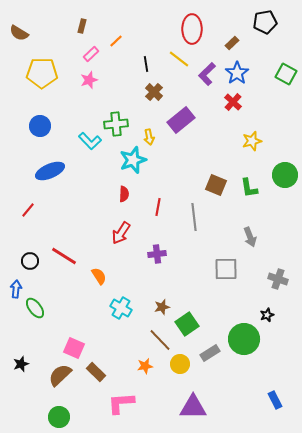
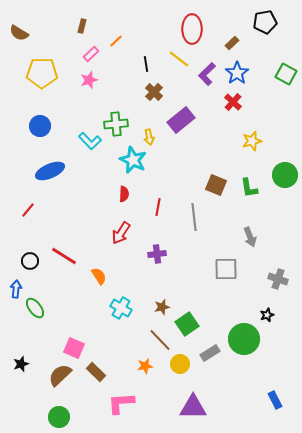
cyan star at (133, 160): rotated 28 degrees counterclockwise
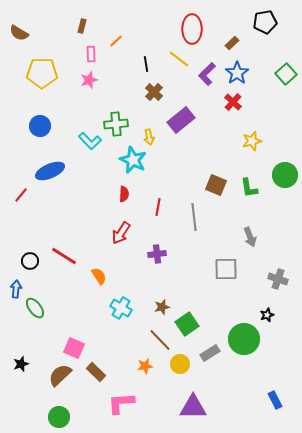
pink rectangle at (91, 54): rotated 49 degrees counterclockwise
green square at (286, 74): rotated 20 degrees clockwise
red line at (28, 210): moved 7 px left, 15 px up
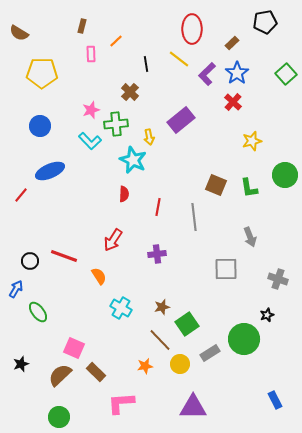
pink star at (89, 80): moved 2 px right, 30 px down
brown cross at (154, 92): moved 24 px left
red arrow at (121, 233): moved 8 px left, 7 px down
red line at (64, 256): rotated 12 degrees counterclockwise
blue arrow at (16, 289): rotated 24 degrees clockwise
green ellipse at (35, 308): moved 3 px right, 4 px down
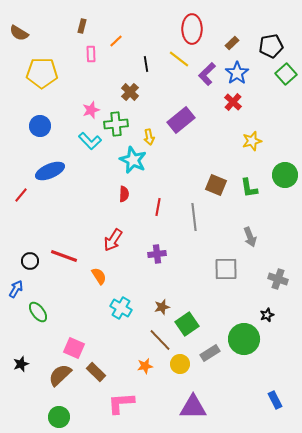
black pentagon at (265, 22): moved 6 px right, 24 px down
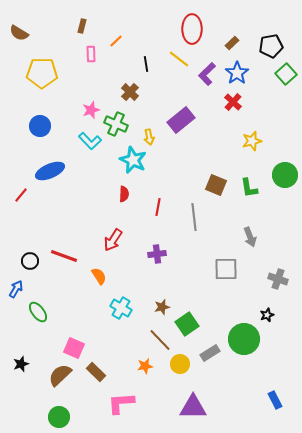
green cross at (116, 124): rotated 30 degrees clockwise
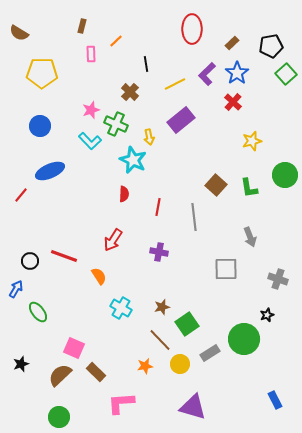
yellow line at (179, 59): moved 4 px left, 25 px down; rotated 65 degrees counterclockwise
brown square at (216, 185): rotated 20 degrees clockwise
purple cross at (157, 254): moved 2 px right, 2 px up; rotated 18 degrees clockwise
purple triangle at (193, 407): rotated 16 degrees clockwise
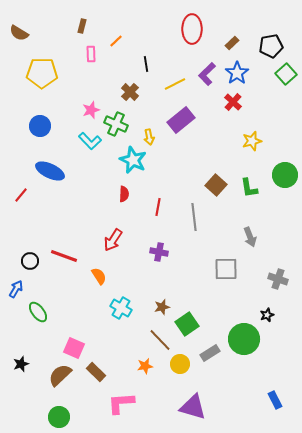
blue ellipse at (50, 171): rotated 48 degrees clockwise
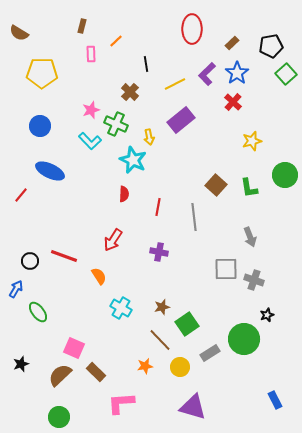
gray cross at (278, 279): moved 24 px left, 1 px down
yellow circle at (180, 364): moved 3 px down
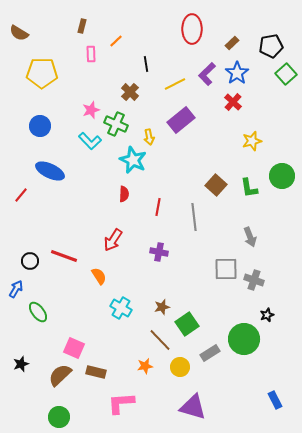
green circle at (285, 175): moved 3 px left, 1 px down
brown rectangle at (96, 372): rotated 30 degrees counterclockwise
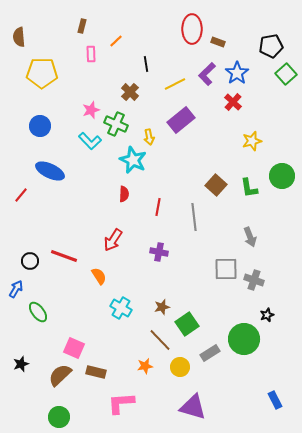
brown semicircle at (19, 33): moved 4 px down; rotated 54 degrees clockwise
brown rectangle at (232, 43): moved 14 px left, 1 px up; rotated 64 degrees clockwise
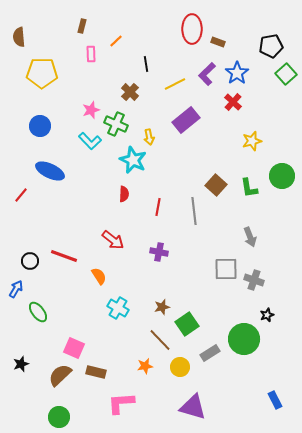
purple rectangle at (181, 120): moved 5 px right
gray line at (194, 217): moved 6 px up
red arrow at (113, 240): rotated 85 degrees counterclockwise
cyan cross at (121, 308): moved 3 px left
